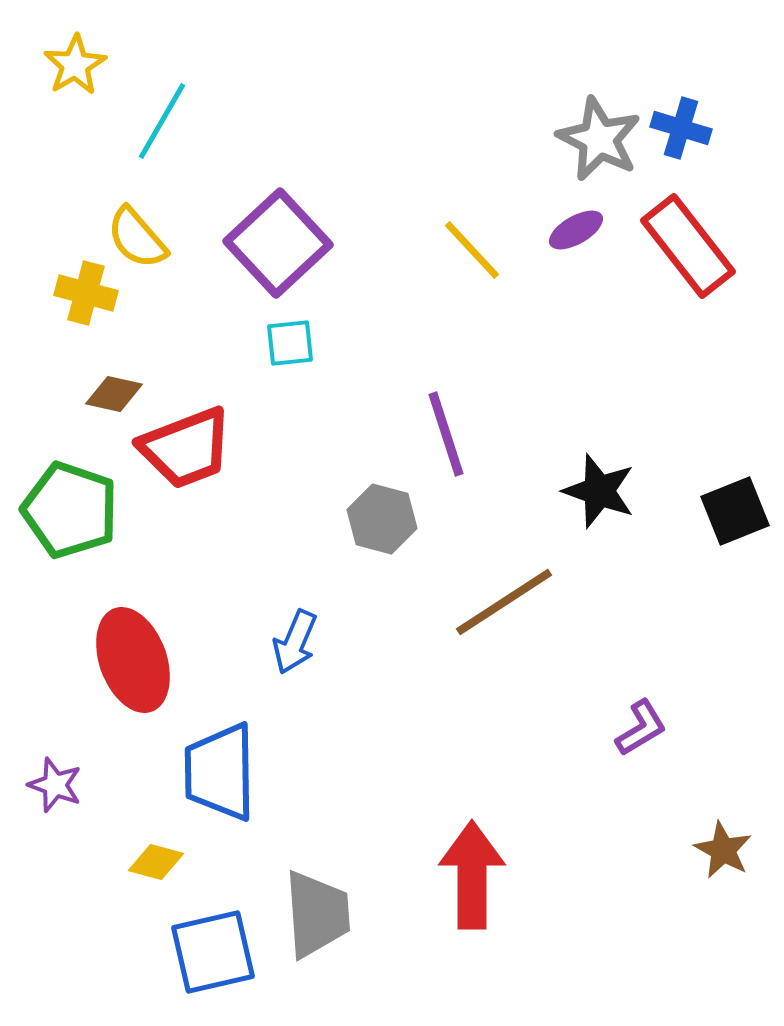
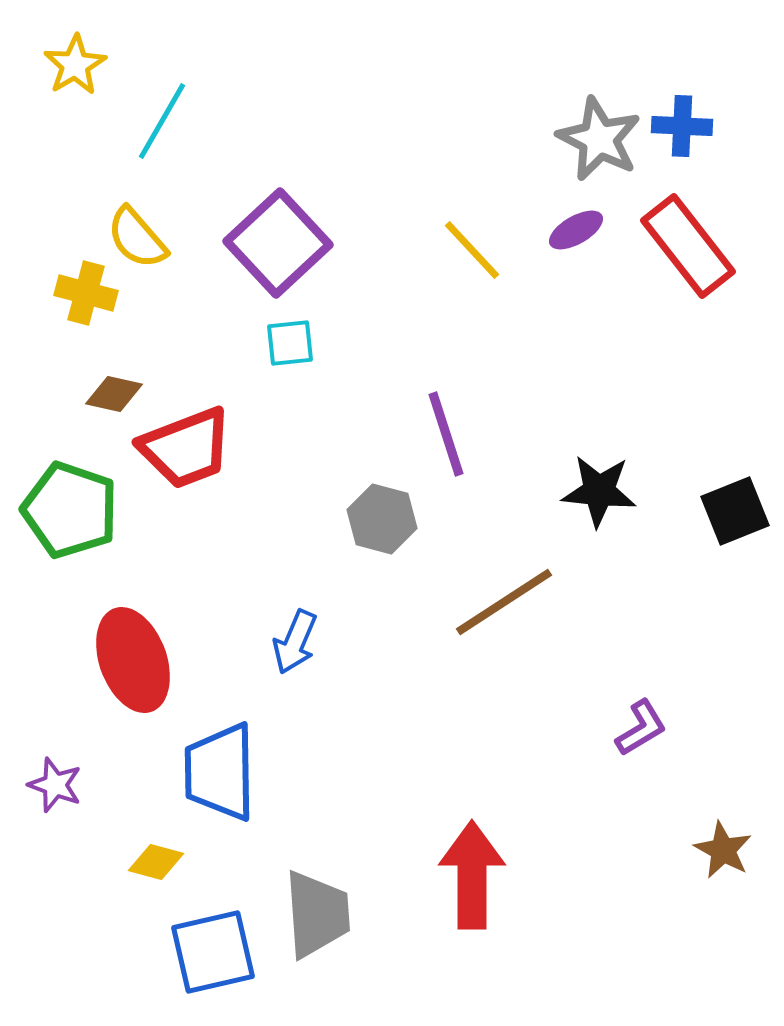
blue cross: moved 1 px right, 2 px up; rotated 14 degrees counterclockwise
black star: rotated 14 degrees counterclockwise
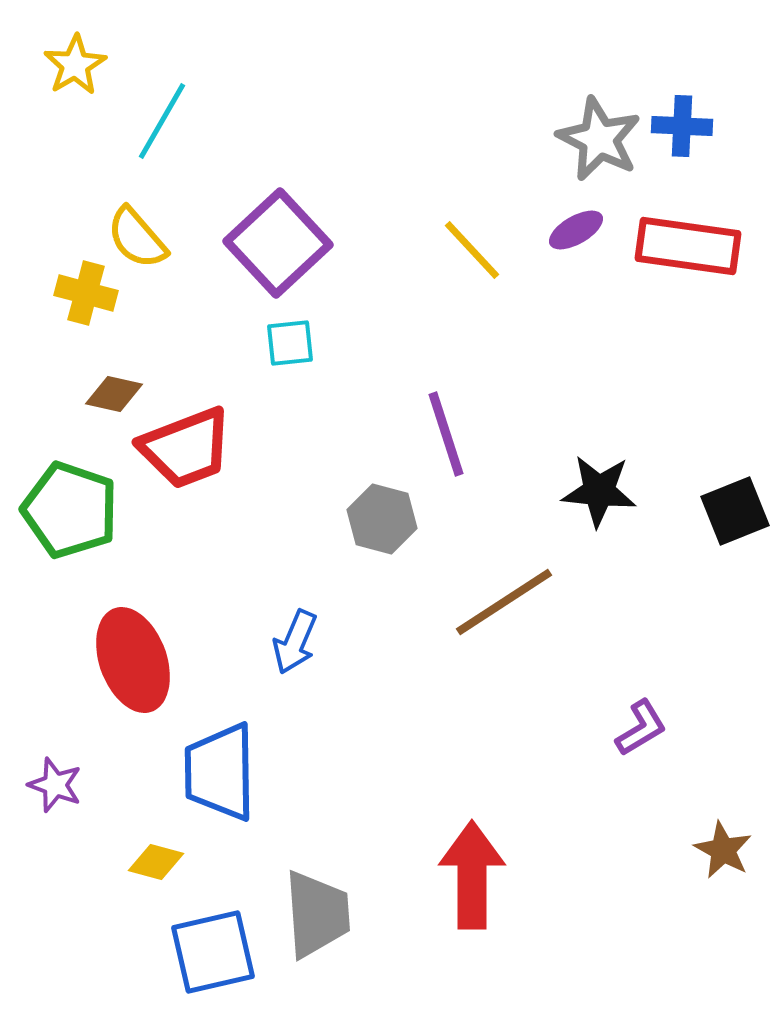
red rectangle: rotated 44 degrees counterclockwise
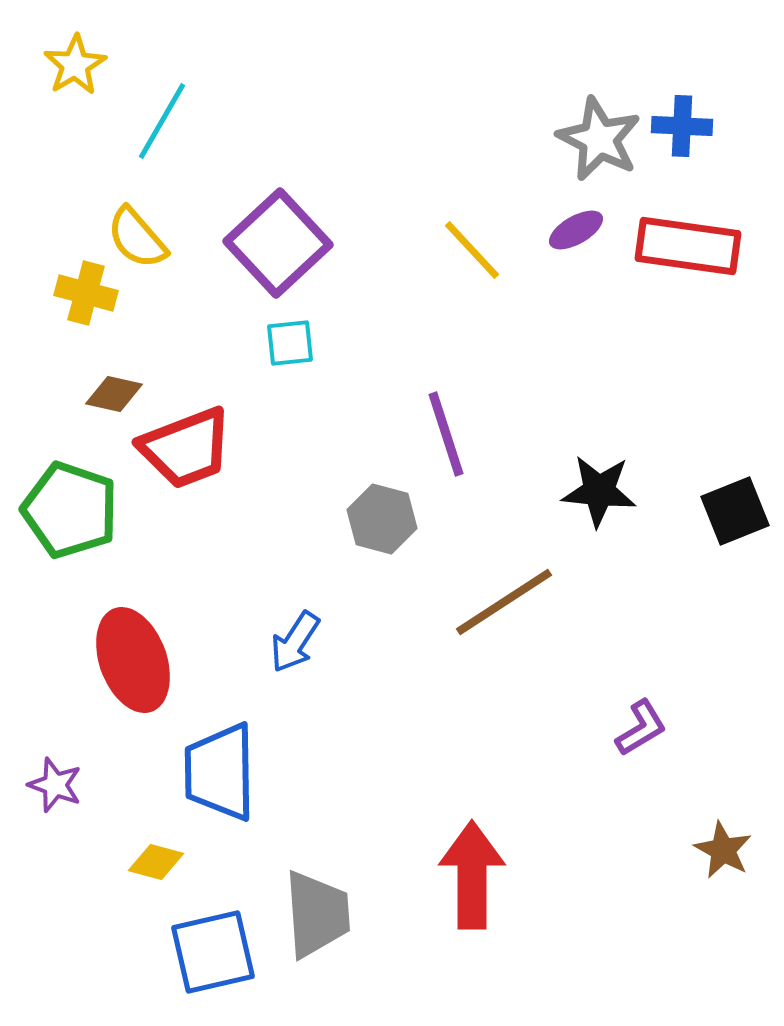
blue arrow: rotated 10 degrees clockwise
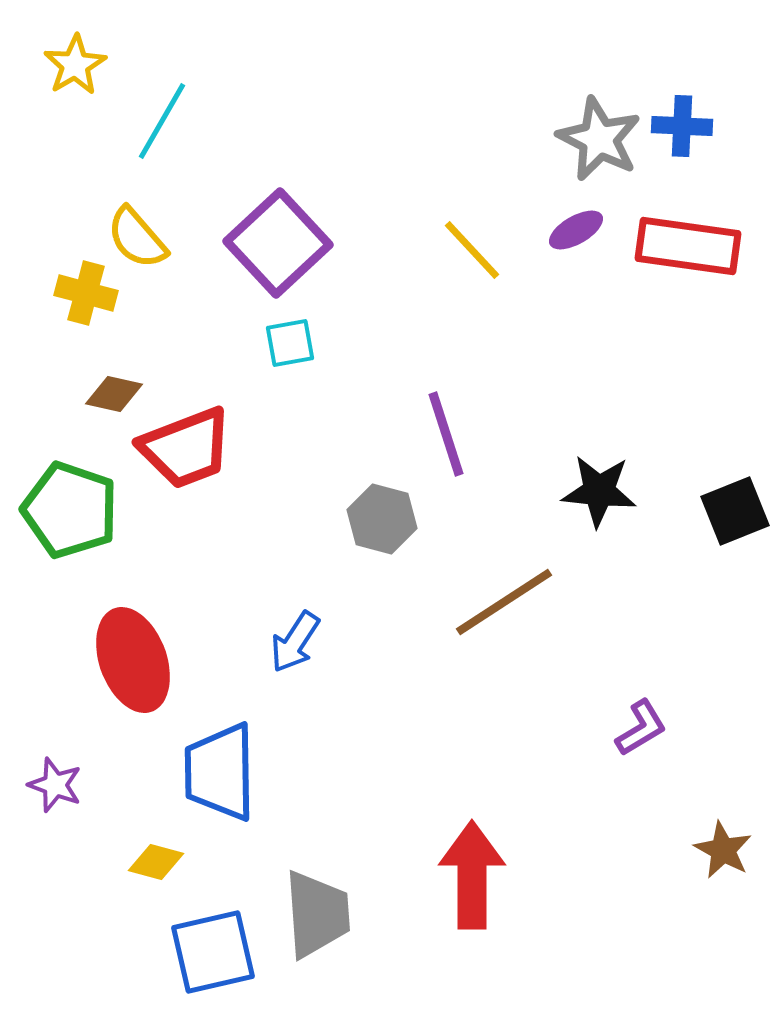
cyan square: rotated 4 degrees counterclockwise
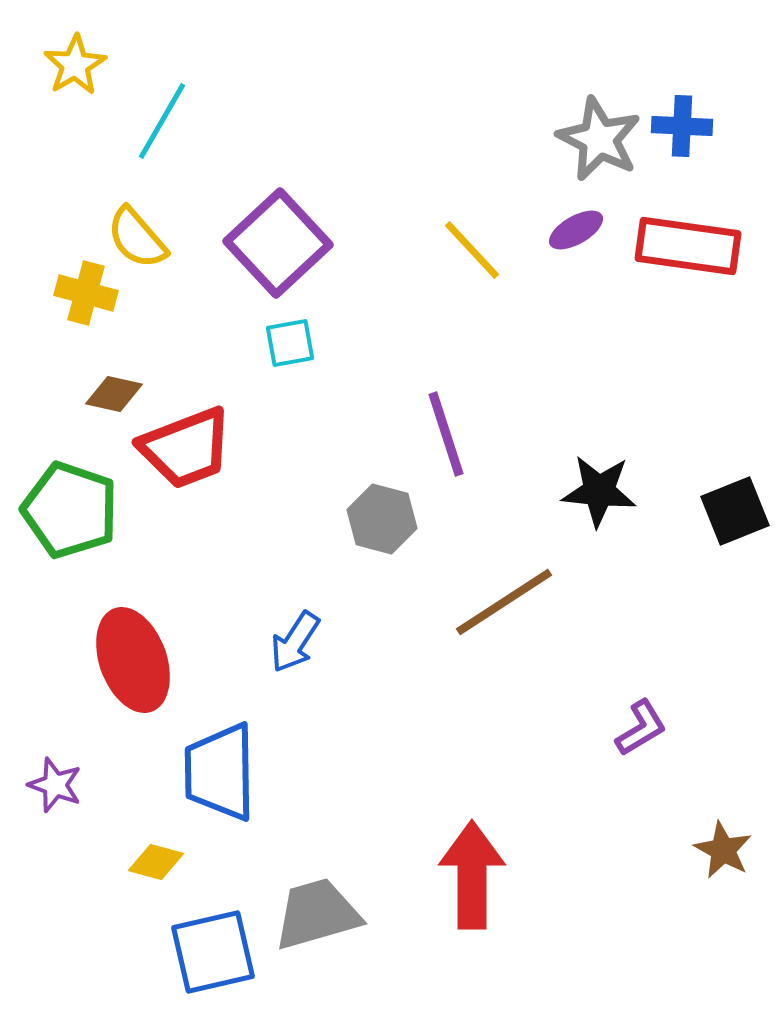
gray trapezoid: rotated 102 degrees counterclockwise
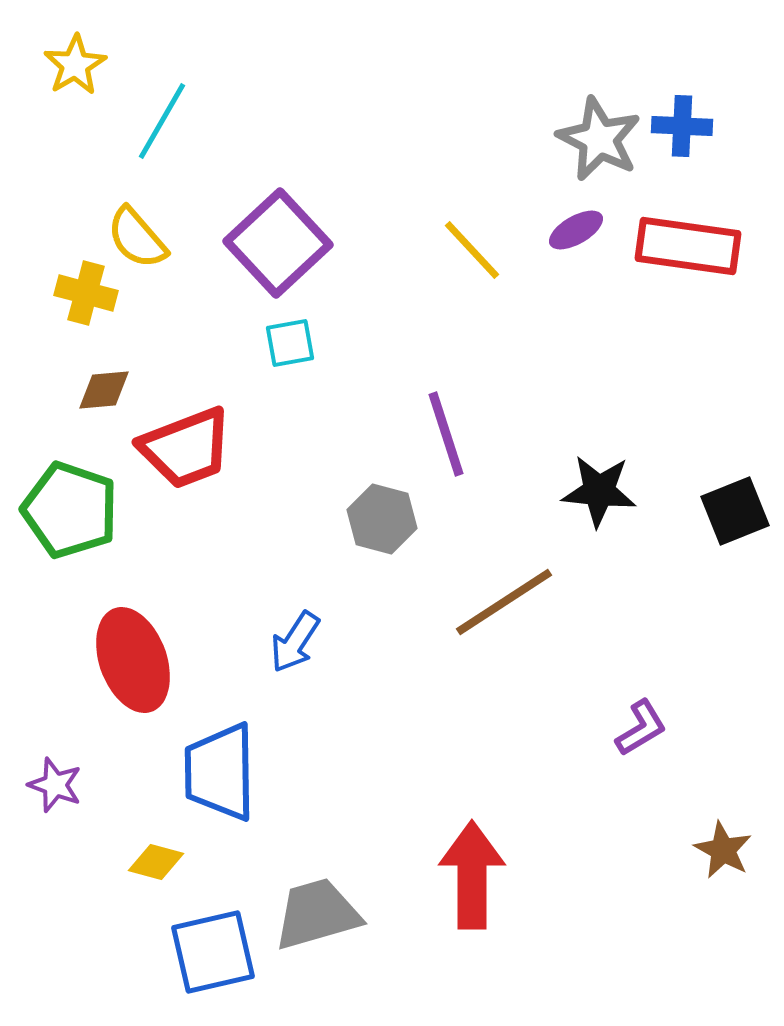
brown diamond: moved 10 px left, 4 px up; rotated 18 degrees counterclockwise
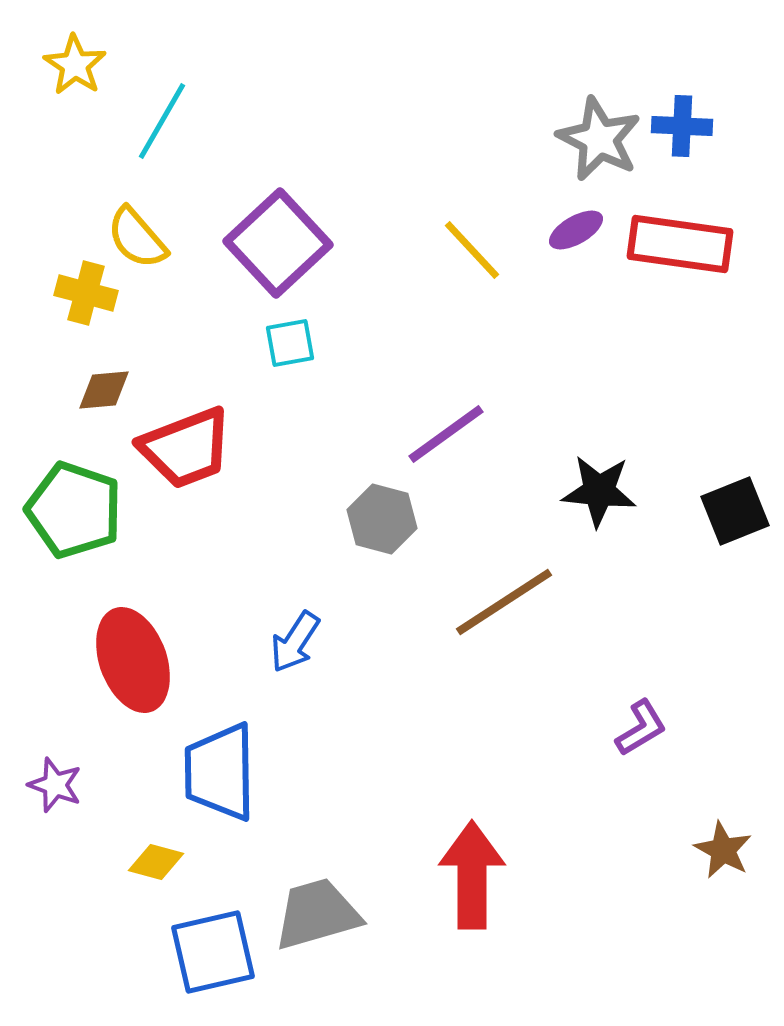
yellow star: rotated 8 degrees counterclockwise
red rectangle: moved 8 px left, 2 px up
purple line: rotated 72 degrees clockwise
green pentagon: moved 4 px right
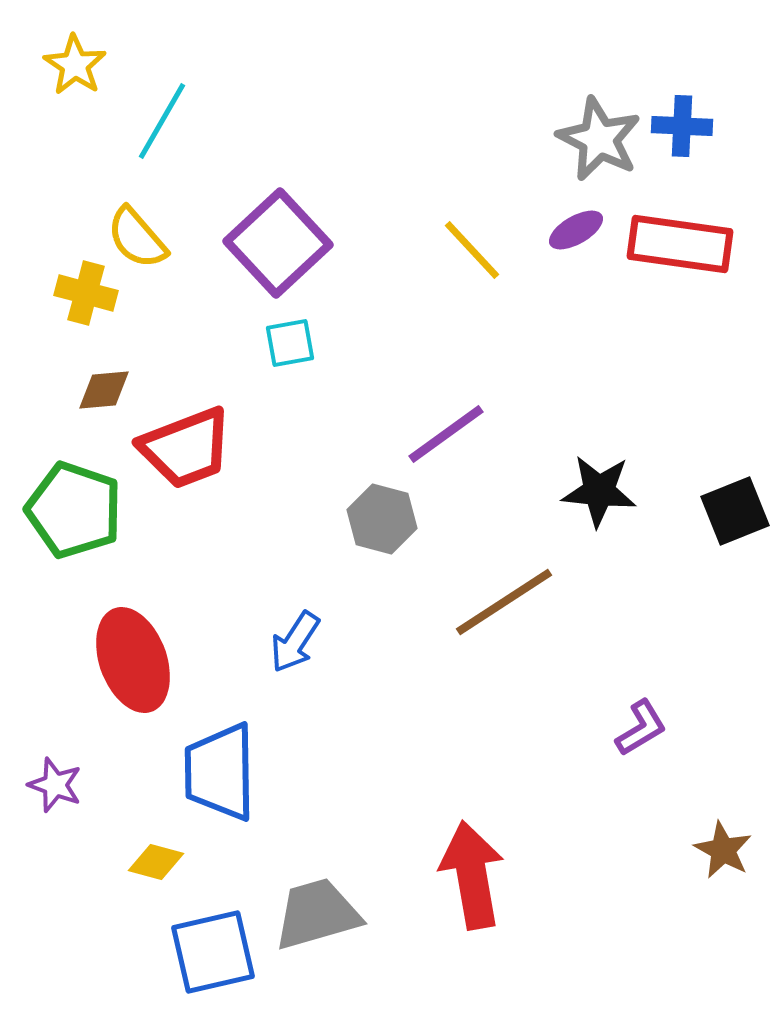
red arrow: rotated 10 degrees counterclockwise
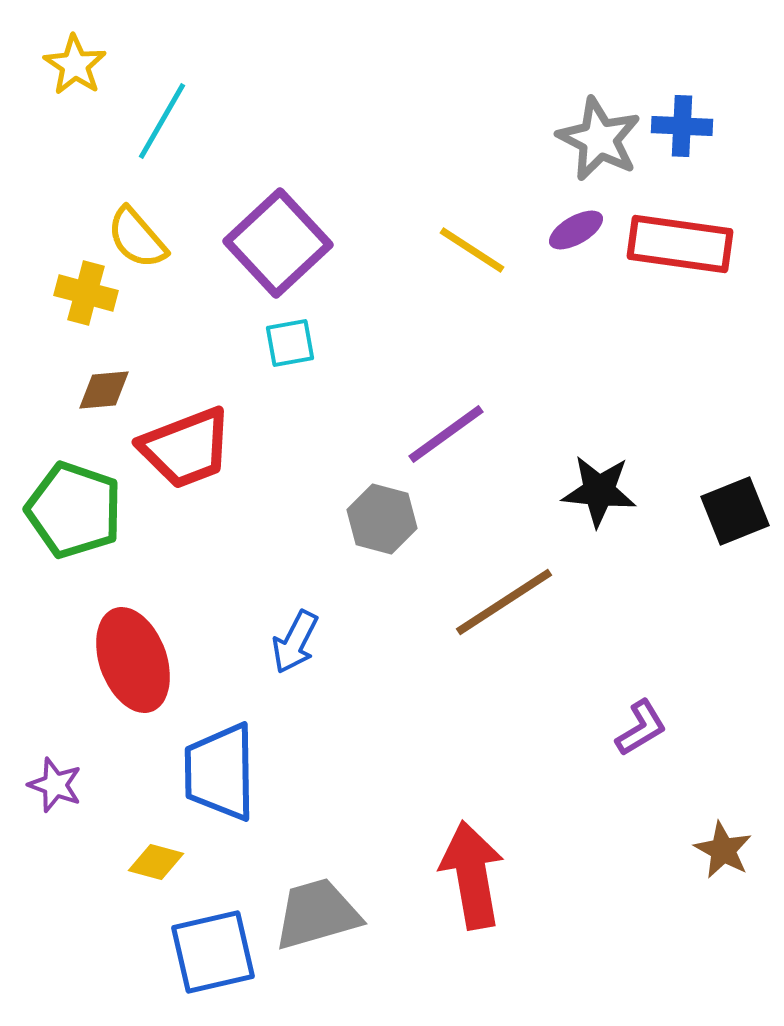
yellow line: rotated 14 degrees counterclockwise
blue arrow: rotated 6 degrees counterclockwise
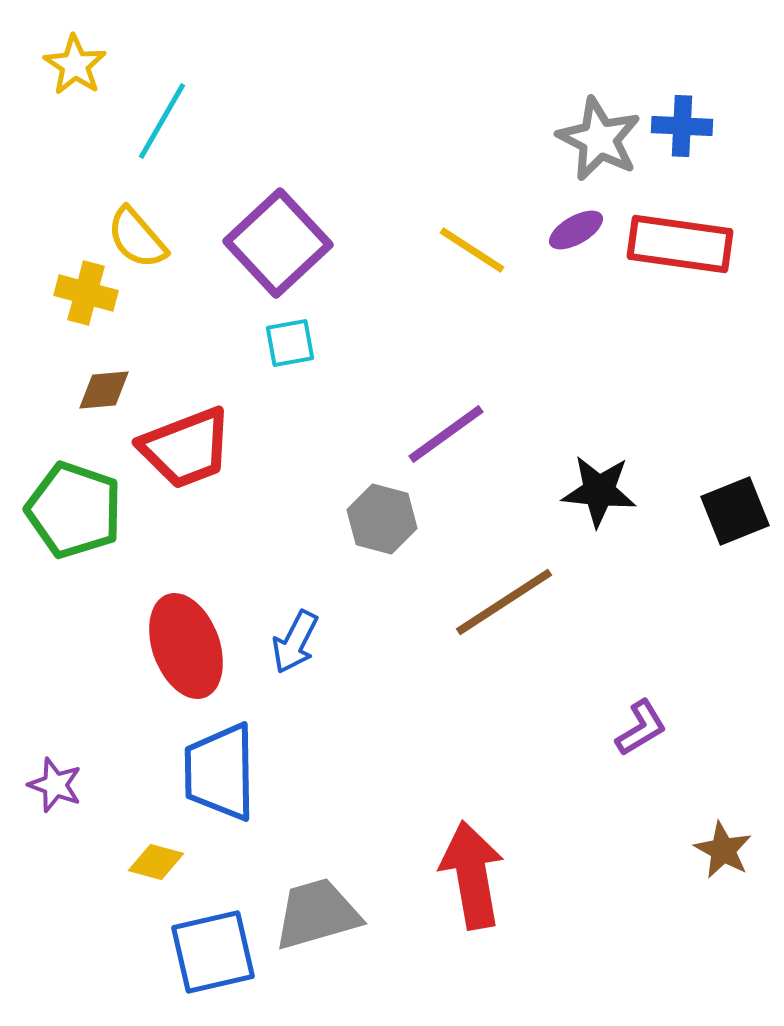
red ellipse: moved 53 px right, 14 px up
